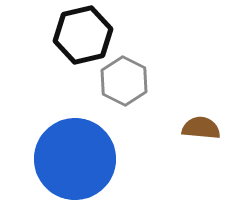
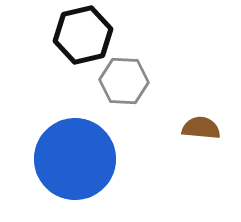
gray hexagon: rotated 24 degrees counterclockwise
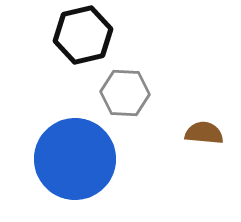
gray hexagon: moved 1 px right, 12 px down
brown semicircle: moved 3 px right, 5 px down
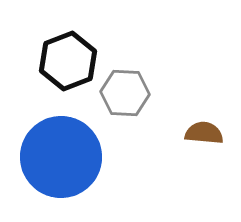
black hexagon: moved 15 px left, 26 px down; rotated 8 degrees counterclockwise
blue circle: moved 14 px left, 2 px up
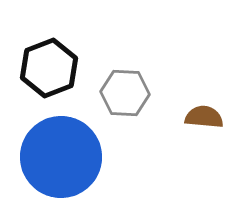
black hexagon: moved 19 px left, 7 px down
brown semicircle: moved 16 px up
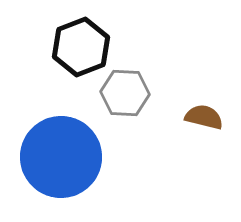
black hexagon: moved 32 px right, 21 px up
brown semicircle: rotated 9 degrees clockwise
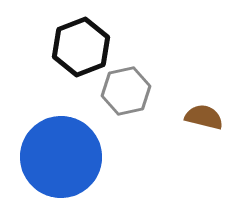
gray hexagon: moved 1 px right, 2 px up; rotated 15 degrees counterclockwise
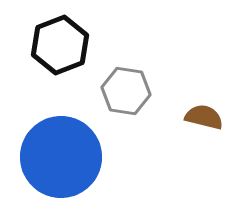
black hexagon: moved 21 px left, 2 px up
gray hexagon: rotated 21 degrees clockwise
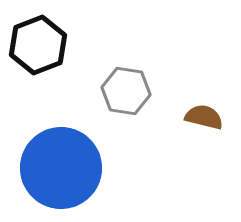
black hexagon: moved 22 px left
blue circle: moved 11 px down
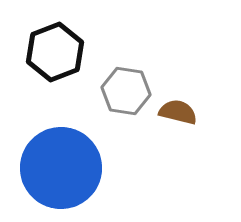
black hexagon: moved 17 px right, 7 px down
brown semicircle: moved 26 px left, 5 px up
